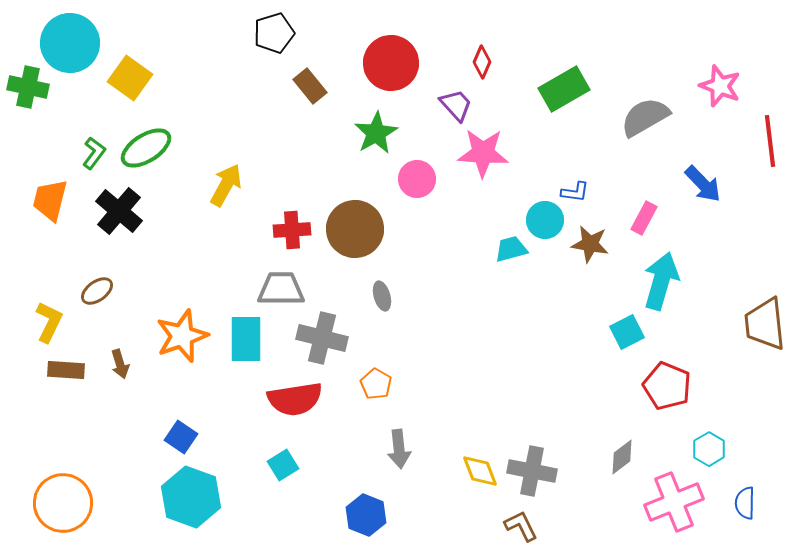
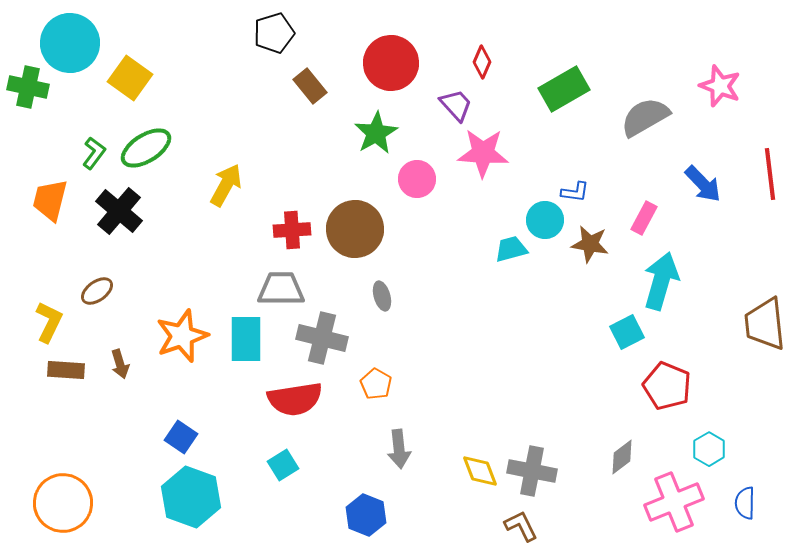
red line at (770, 141): moved 33 px down
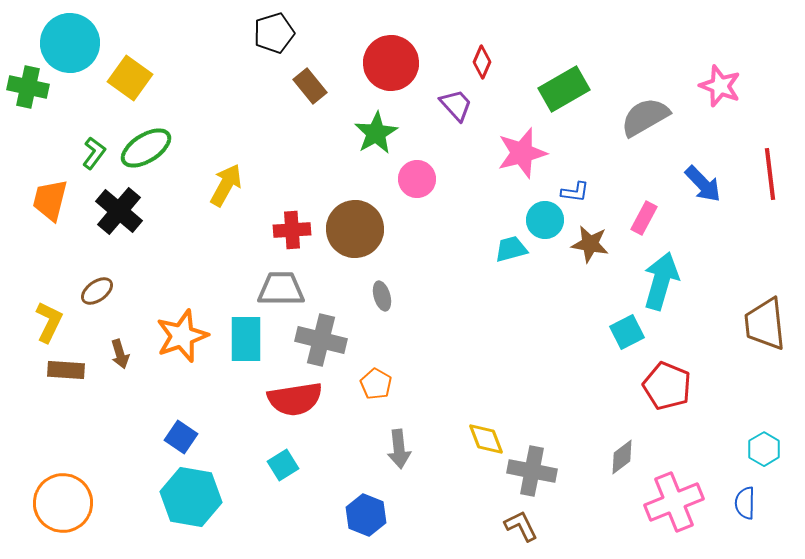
pink star at (483, 153): moved 39 px right; rotated 18 degrees counterclockwise
gray cross at (322, 338): moved 1 px left, 2 px down
brown arrow at (120, 364): moved 10 px up
cyan hexagon at (709, 449): moved 55 px right
yellow diamond at (480, 471): moved 6 px right, 32 px up
cyan hexagon at (191, 497): rotated 10 degrees counterclockwise
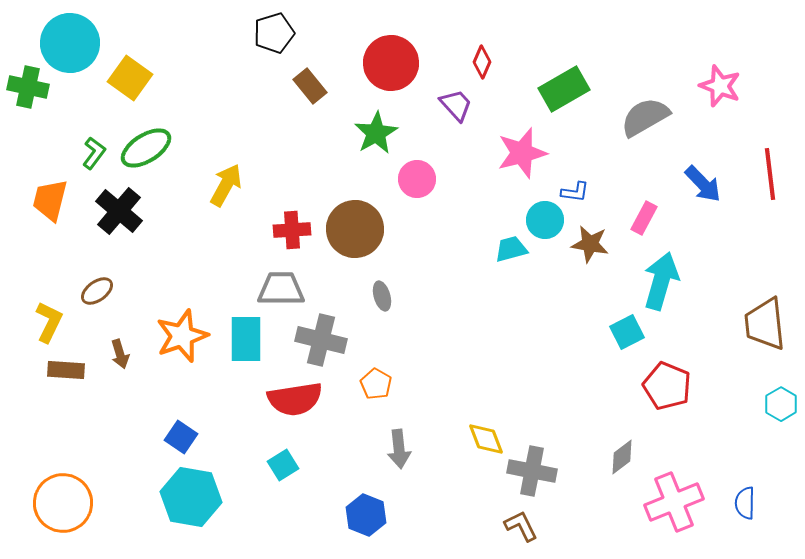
cyan hexagon at (764, 449): moved 17 px right, 45 px up
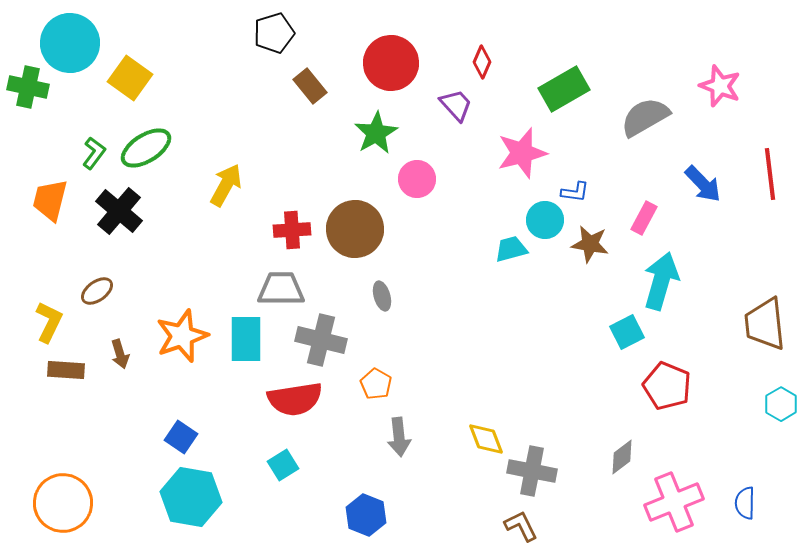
gray arrow at (399, 449): moved 12 px up
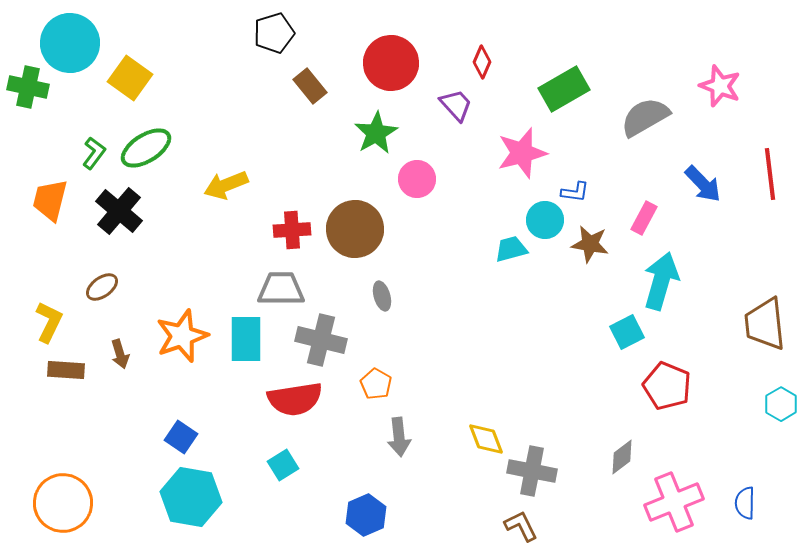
yellow arrow at (226, 185): rotated 141 degrees counterclockwise
brown ellipse at (97, 291): moved 5 px right, 4 px up
blue hexagon at (366, 515): rotated 15 degrees clockwise
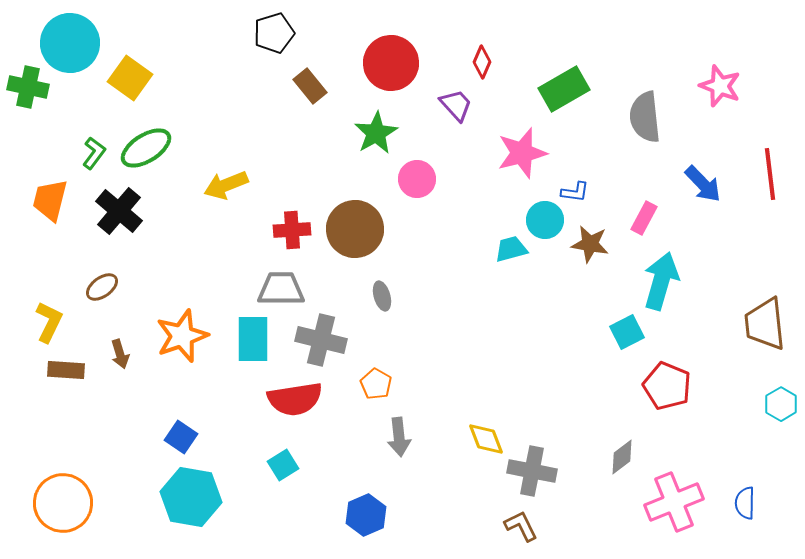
gray semicircle at (645, 117): rotated 66 degrees counterclockwise
cyan rectangle at (246, 339): moved 7 px right
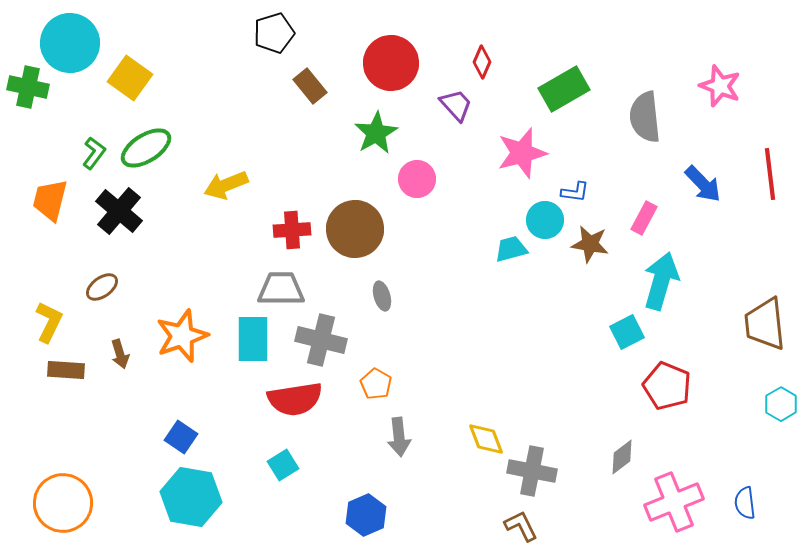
blue semicircle at (745, 503): rotated 8 degrees counterclockwise
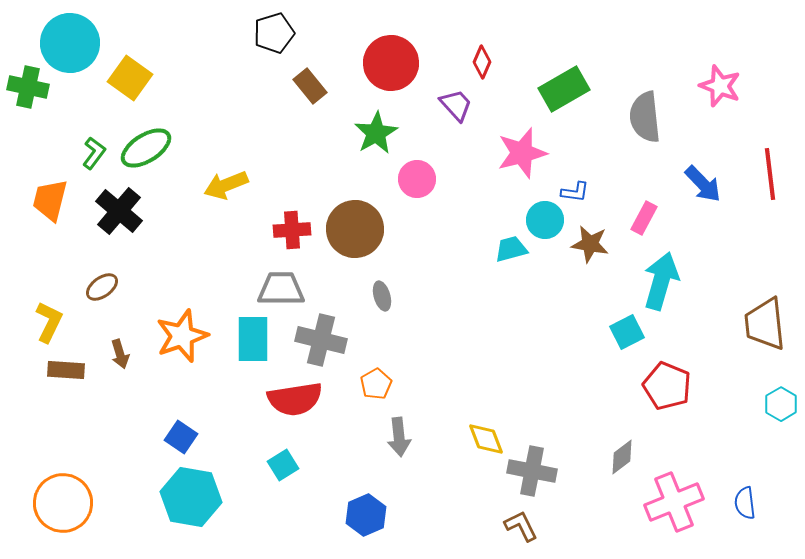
orange pentagon at (376, 384): rotated 12 degrees clockwise
